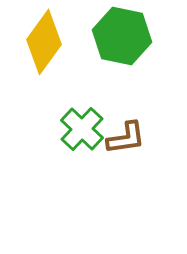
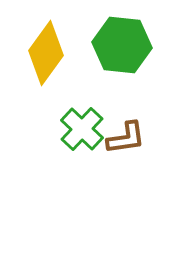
green hexagon: moved 9 px down; rotated 6 degrees counterclockwise
yellow diamond: moved 2 px right, 11 px down
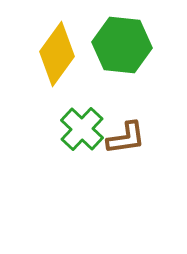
yellow diamond: moved 11 px right, 1 px down
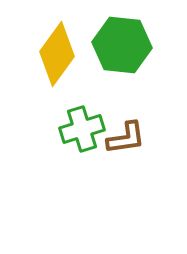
green cross: rotated 30 degrees clockwise
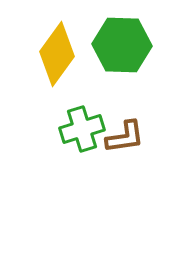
green hexagon: rotated 4 degrees counterclockwise
brown L-shape: moved 1 px left, 1 px up
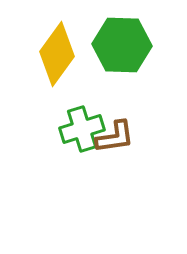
brown L-shape: moved 10 px left
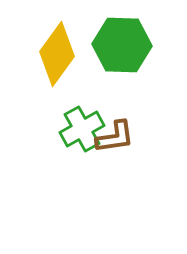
green cross: rotated 12 degrees counterclockwise
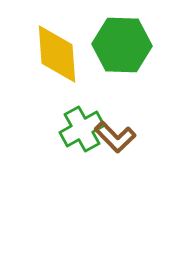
yellow diamond: rotated 40 degrees counterclockwise
brown L-shape: rotated 54 degrees clockwise
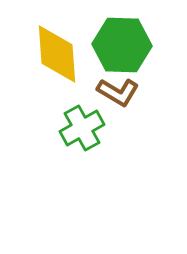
green cross: moved 1 px up
brown L-shape: moved 3 px right, 45 px up; rotated 15 degrees counterclockwise
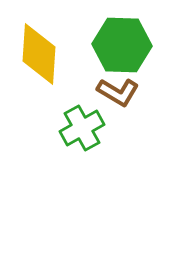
yellow diamond: moved 18 px left; rotated 8 degrees clockwise
